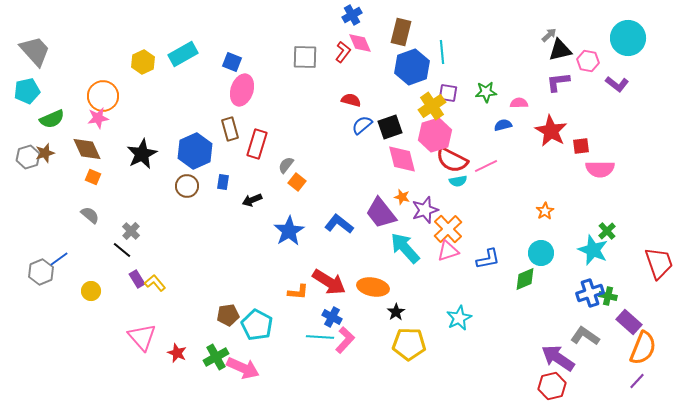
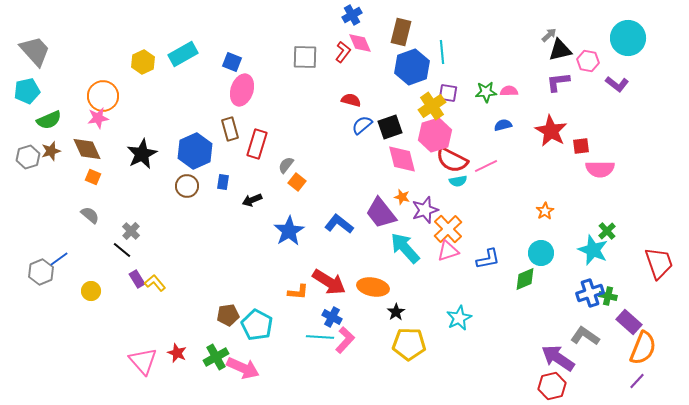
pink semicircle at (519, 103): moved 10 px left, 12 px up
green semicircle at (52, 119): moved 3 px left, 1 px down
brown star at (45, 153): moved 6 px right, 2 px up
pink triangle at (142, 337): moved 1 px right, 24 px down
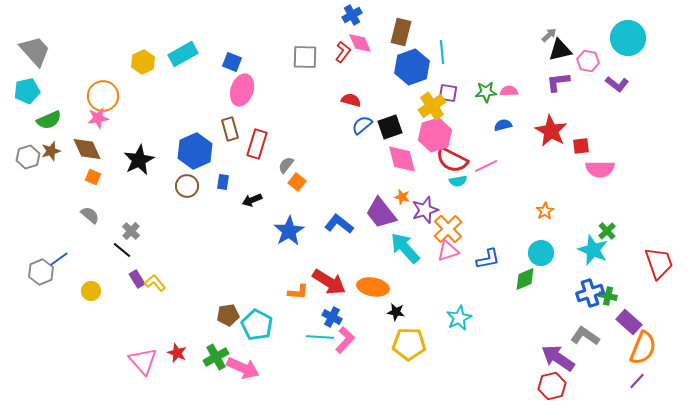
black star at (142, 154): moved 3 px left, 6 px down
black star at (396, 312): rotated 30 degrees counterclockwise
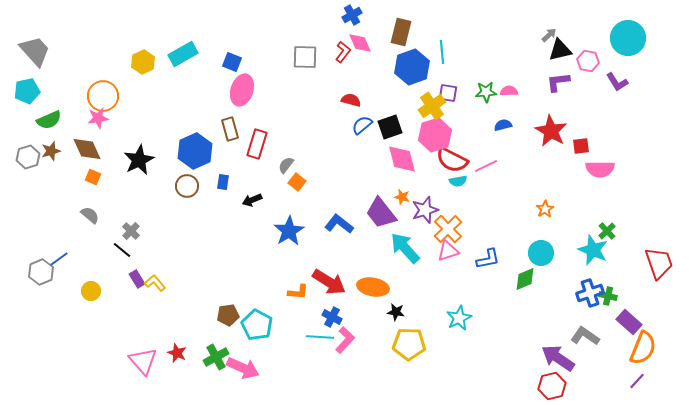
purple L-shape at (617, 84): moved 2 px up; rotated 20 degrees clockwise
orange star at (545, 211): moved 2 px up
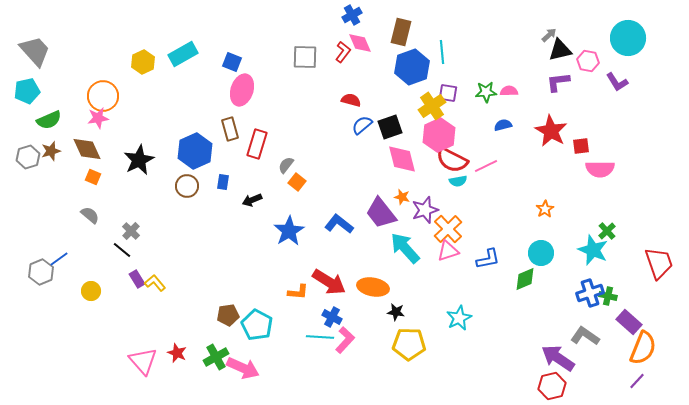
pink hexagon at (435, 135): moved 4 px right; rotated 8 degrees counterclockwise
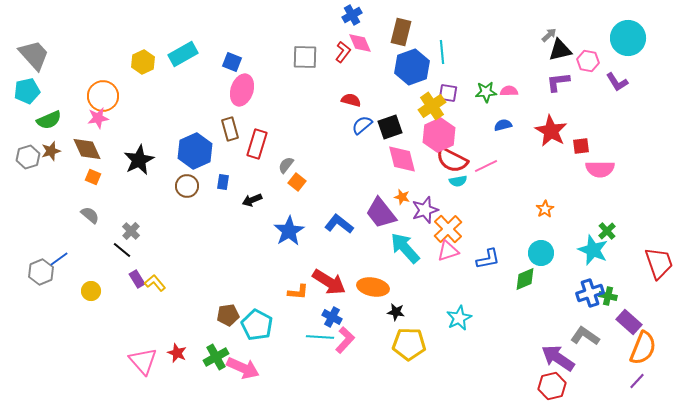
gray trapezoid at (35, 51): moved 1 px left, 4 px down
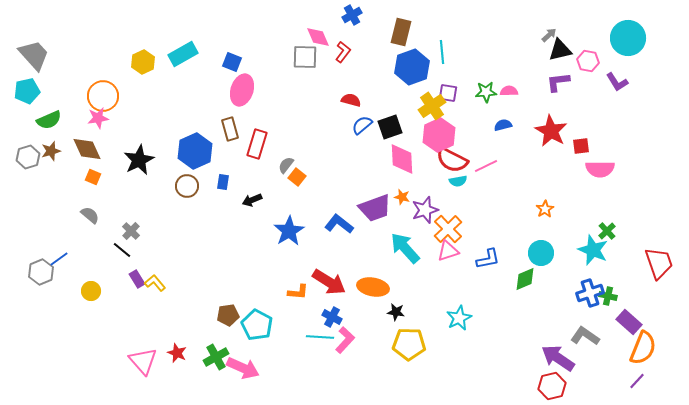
pink diamond at (360, 43): moved 42 px left, 6 px up
pink diamond at (402, 159): rotated 12 degrees clockwise
orange square at (297, 182): moved 5 px up
purple trapezoid at (381, 213): moved 6 px left, 5 px up; rotated 72 degrees counterclockwise
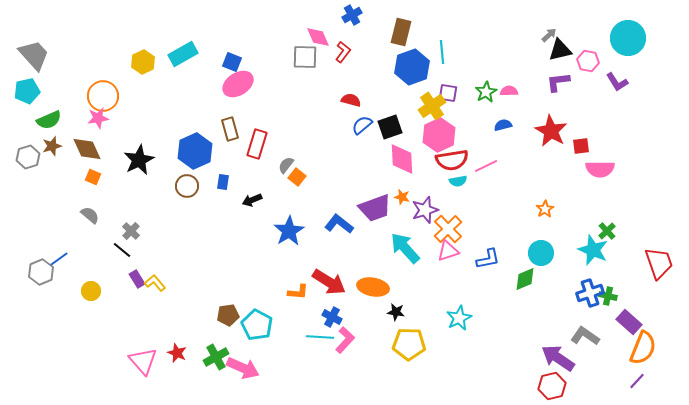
pink ellipse at (242, 90): moved 4 px left, 6 px up; rotated 40 degrees clockwise
green star at (486, 92): rotated 25 degrees counterclockwise
brown star at (51, 151): moved 1 px right, 5 px up
red semicircle at (452, 160): rotated 36 degrees counterclockwise
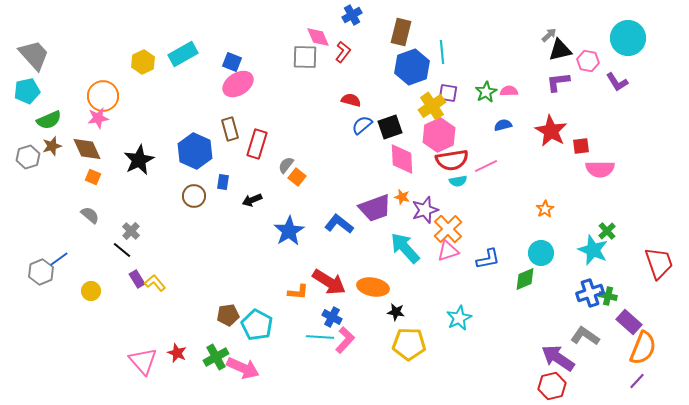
blue hexagon at (195, 151): rotated 12 degrees counterclockwise
brown circle at (187, 186): moved 7 px right, 10 px down
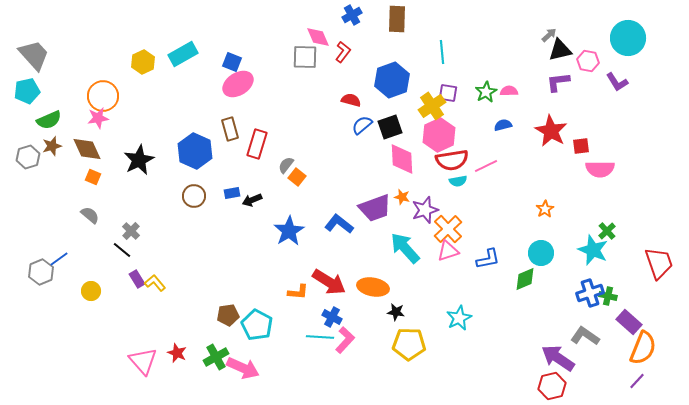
brown rectangle at (401, 32): moved 4 px left, 13 px up; rotated 12 degrees counterclockwise
blue hexagon at (412, 67): moved 20 px left, 13 px down
blue rectangle at (223, 182): moved 9 px right, 11 px down; rotated 70 degrees clockwise
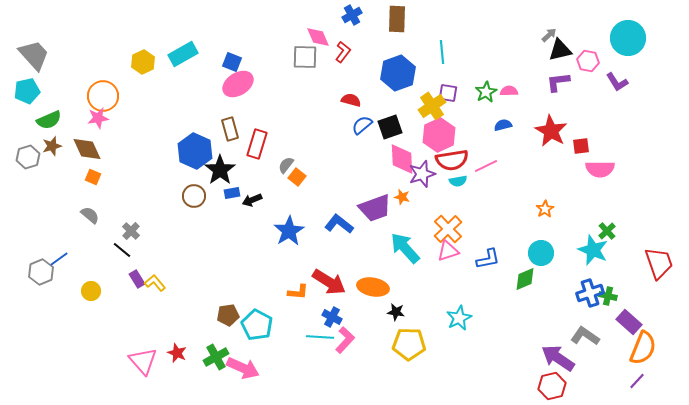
blue hexagon at (392, 80): moved 6 px right, 7 px up
black star at (139, 160): moved 81 px right, 10 px down; rotated 8 degrees counterclockwise
purple star at (425, 210): moved 3 px left, 36 px up
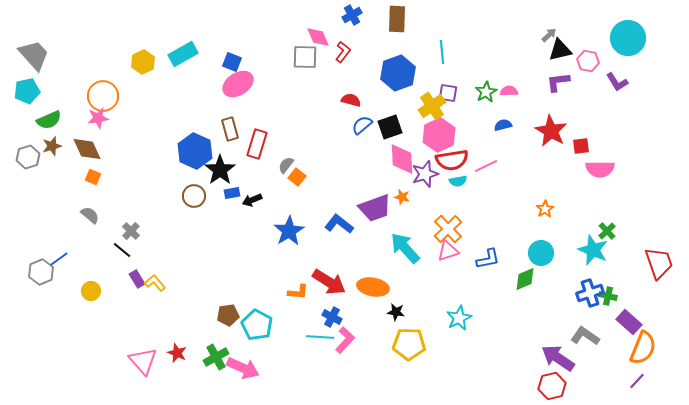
purple star at (422, 174): moved 3 px right
